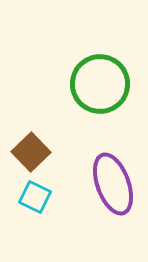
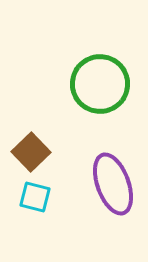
cyan square: rotated 12 degrees counterclockwise
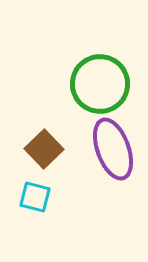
brown square: moved 13 px right, 3 px up
purple ellipse: moved 35 px up
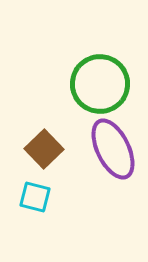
purple ellipse: rotated 6 degrees counterclockwise
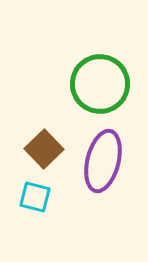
purple ellipse: moved 10 px left, 12 px down; rotated 40 degrees clockwise
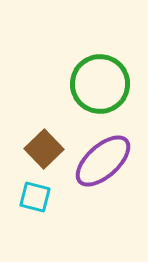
purple ellipse: rotated 34 degrees clockwise
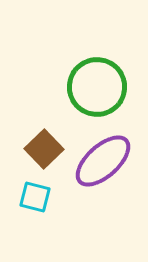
green circle: moved 3 px left, 3 px down
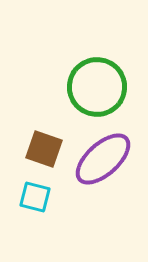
brown square: rotated 27 degrees counterclockwise
purple ellipse: moved 2 px up
